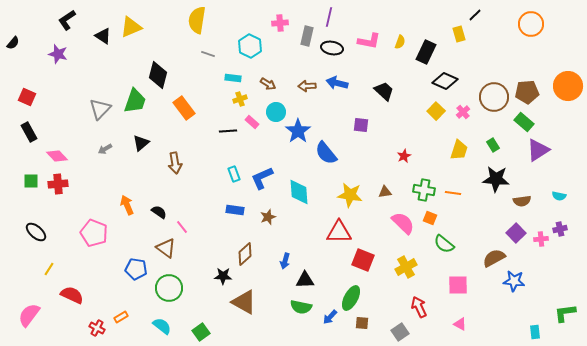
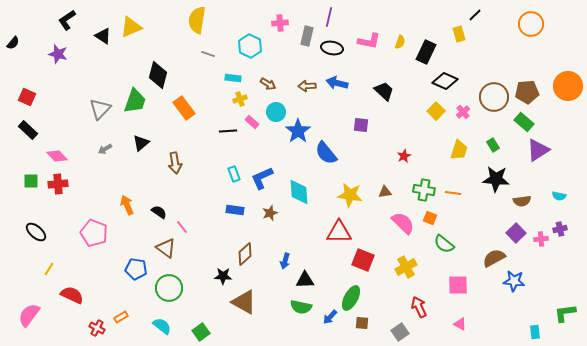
black rectangle at (29, 132): moved 1 px left, 2 px up; rotated 18 degrees counterclockwise
brown star at (268, 217): moved 2 px right, 4 px up
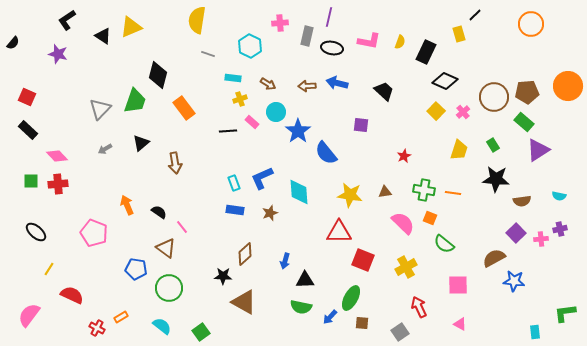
cyan rectangle at (234, 174): moved 9 px down
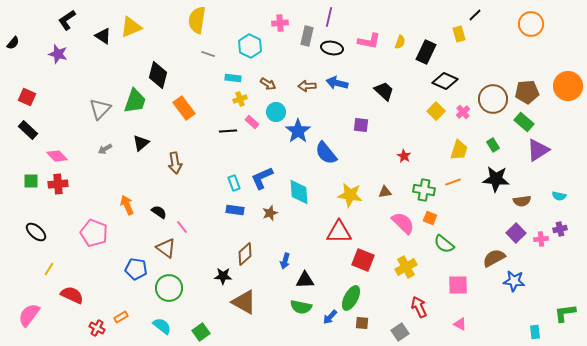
brown circle at (494, 97): moved 1 px left, 2 px down
red star at (404, 156): rotated 16 degrees counterclockwise
orange line at (453, 193): moved 11 px up; rotated 28 degrees counterclockwise
